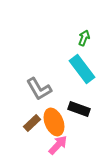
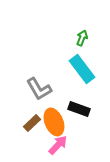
green arrow: moved 2 px left
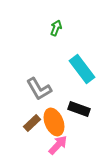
green arrow: moved 26 px left, 10 px up
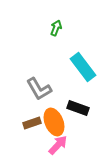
cyan rectangle: moved 1 px right, 2 px up
black rectangle: moved 1 px left, 1 px up
brown rectangle: rotated 24 degrees clockwise
